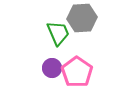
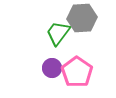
green trapezoid: rotated 120 degrees counterclockwise
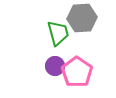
green trapezoid: rotated 128 degrees clockwise
purple circle: moved 3 px right, 2 px up
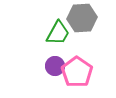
green trapezoid: rotated 44 degrees clockwise
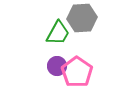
purple circle: moved 2 px right
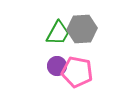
gray hexagon: moved 11 px down
pink pentagon: rotated 24 degrees counterclockwise
